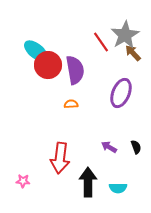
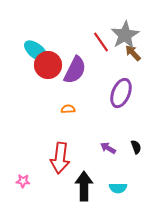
purple semicircle: rotated 36 degrees clockwise
orange semicircle: moved 3 px left, 5 px down
purple arrow: moved 1 px left, 1 px down
black arrow: moved 4 px left, 4 px down
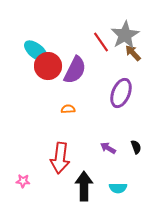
red circle: moved 1 px down
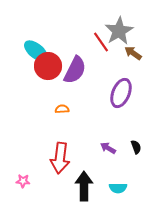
gray star: moved 6 px left, 4 px up
brown arrow: rotated 12 degrees counterclockwise
orange semicircle: moved 6 px left
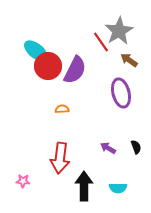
brown arrow: moved 4 px left, 7 px down
purple ellipse: rotated 36 degrees counterclockwise
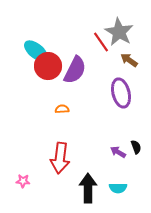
gray star: moved 1 px down; rotated 12 degrees counterclockwise
purple arrow: moved 10 px right, 4 px down
black arrow: moved 4 px right, 2 px down
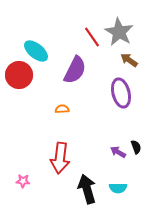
red line: moved 9 px left, 5 px up
red circle: moved 29 px left, 9 px down
black arrow: moved 1 px left, 1 px down; rotated 16 degrees counterclockwise
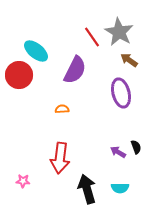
cyan semicircle: moved 2 px right
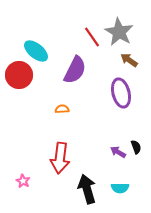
pink star: rotated 24 degrees clockwise
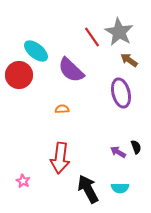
purple semicircle: moved 4 px left; rotated 108 degrees clockwise
black arrow: moved 1 px right; rotated 12 degrees counterclockwise
